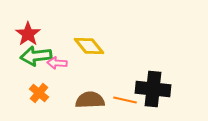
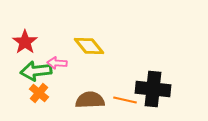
red star: moved 3 px left, 8 px down
green arrow: moved 15 px down
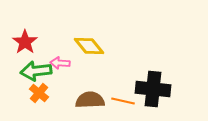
pink arrow: moved 3 px right
orange line: moved 2 px left, 1 px down
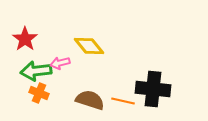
red star: moved 3 px up
pink arrow: rotated 18 degrees counterclockwise
orange cross: rotated 18 degrees counterclockwise
brown semicircle: rotated 20 degrees clockwise
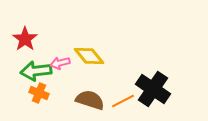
yellow diamond: moved 10 px down
black cross: rotated 28 degrees clockwise
orange line: rotated 40 degrees counterclockwise
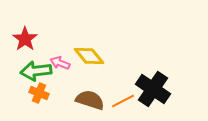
pink arrow: rotated 36 degrees clockwise
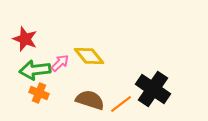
red star: rotated 15 degrees counterclockwise
pink arrow: rotated 114 degrees clockwise
green arrow: moved 1 px left, 1 px up
orange line: moved 2 px left, 3 px down; rotated 10 degrees counterclockwise
